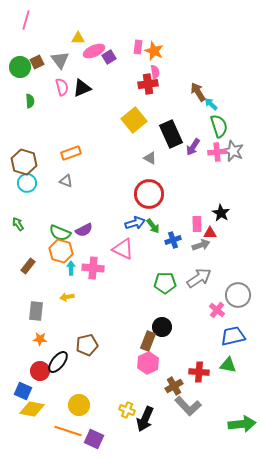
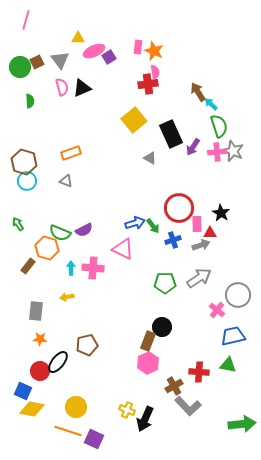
cyan circle at (27, 183): moved 2 px up
red circle at (149, 194): moved 30 px right, 14 px down
orange hexagon at (61, 251): moved 14 px left, 3 px up
yellow circle at (79, 405): moved 3 px left, 2 px down
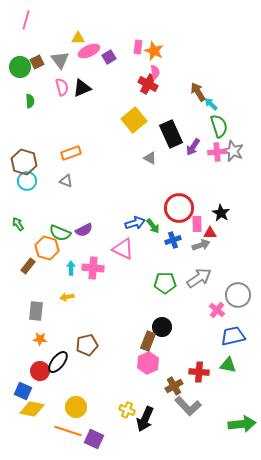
pink ellipse at (94, 51): moved 5 px left
red cross at (148, 84): rotated 36 degrees clockwise
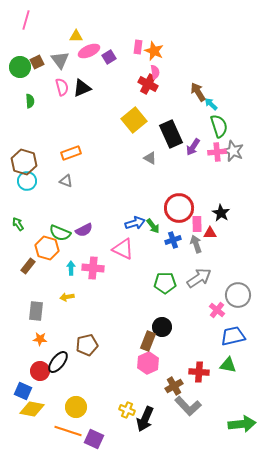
yellow triangle at (78, 38): moved 2 px left, 2 px up
gray arrow at (201, 245): moved 5 px left, 1 px up; rotated 90 degrees counterclockwise
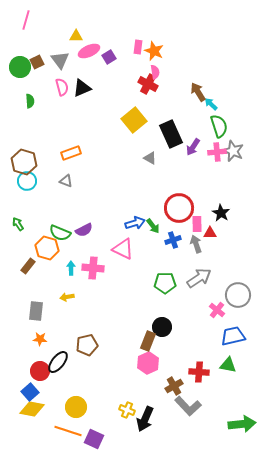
blue square at (23, 391): moved 7 px right, 1 px down; rotated 24 degrees clockwise
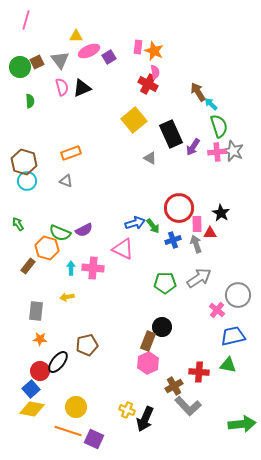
blue square at (30, 392): moved 1 px right, 3 px up
